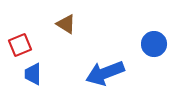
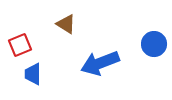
blue arrow: moved 5 px left, 10 px up
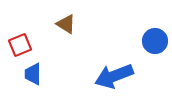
blue circle: moved 1 px right, 3 px up
blue arrow: moved 14 px right, 13 px down
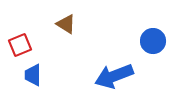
blue circle: moved 2 px left
blue trapezoid: moved 1 px down
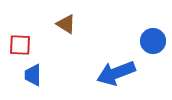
red square: rotated 25 degrees clockwise
blue arrow: moved 2 px right, 3 px up
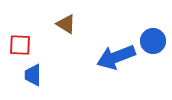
blue arrow: moved 16 px up
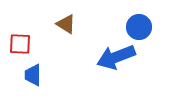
blue circle: moved 14 px left, 14 px up
red square: moved 1 px up
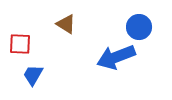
blue trapezoid: rotated 30 degrees clockwise
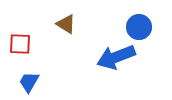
blue trapezoid: moved 4 px left, 7 px down
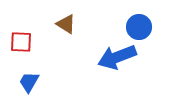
red square: moved 1 px right, 2 px up
blue arrow: moved 1 px right
